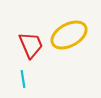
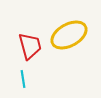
red trapezoid: moved 1 px left, 1 px down; rotated 8 degrees clockwise
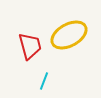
cyan line: moved 21 px right, 2 px down; rotated 30 degrees clockwise
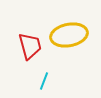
yellow ellipse: rotated 18 degrees clockwise
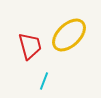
yellow ellipse: rotated 33 degrees counterclockwise
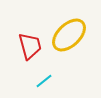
cyan line: rotated 30 degrees clockwise
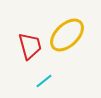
yellow ellipse: moved 2 px left
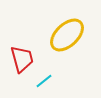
red trapezoid: moved 8 px left, 13 px down
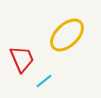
red trapezoid: rotated 8 degrees counterclockwise
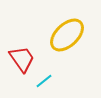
red trapezoid: rotated 12 degrees counterclockwise
